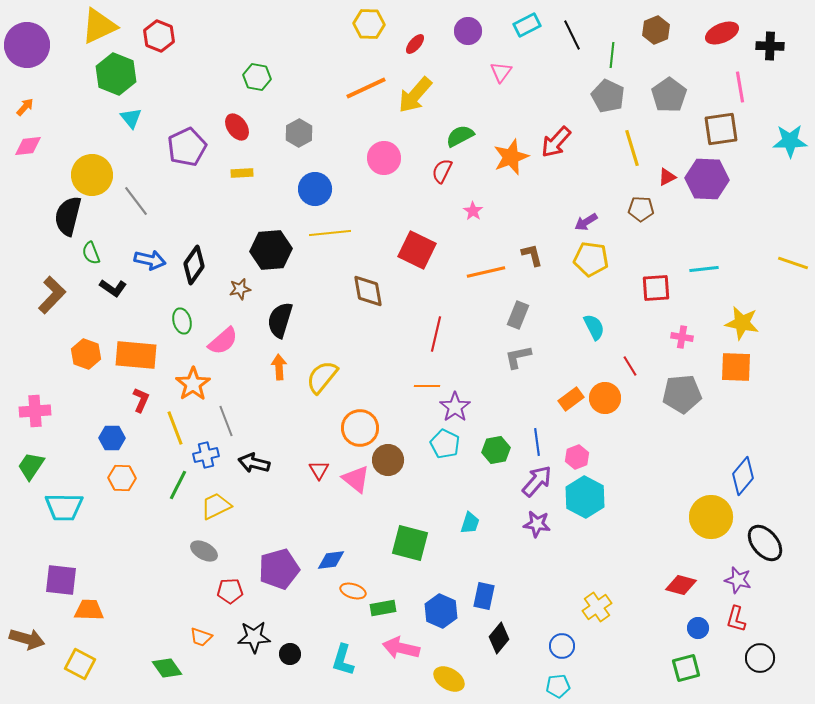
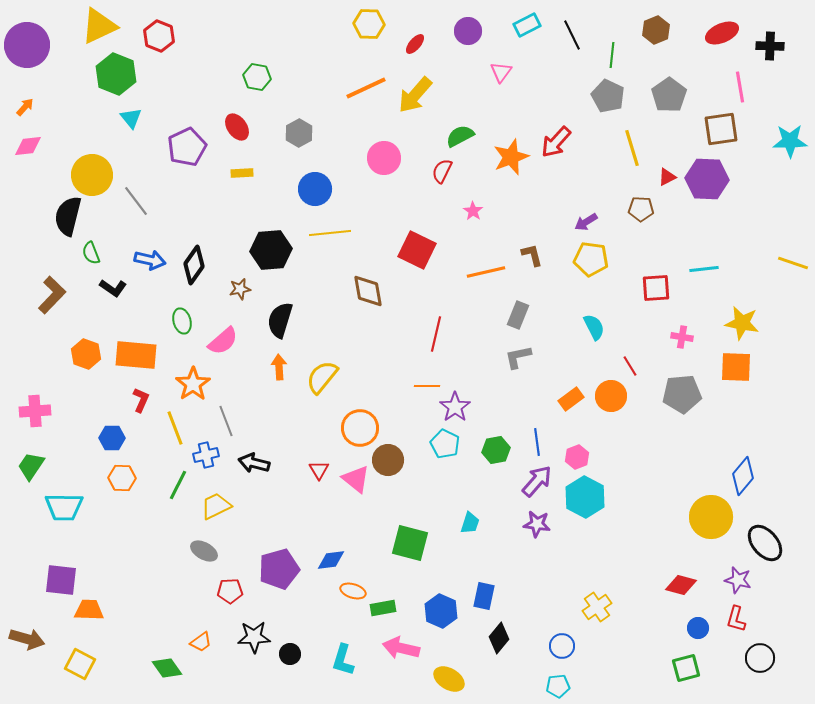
orange circle at (605, 398): moved 6 px right, 2 px up
orange trapezoid at (201, 637): moved 5 px down; rotated 55 degrees counterclockwise
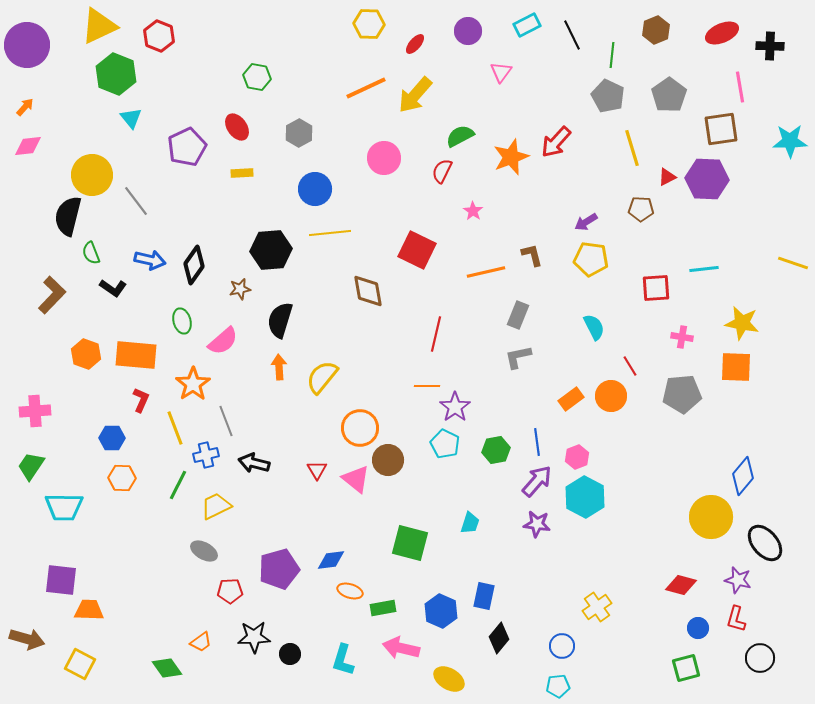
red triangle at (319, 470): moved 2 px left
orange ellipse at (353, 591): moved 3 px left
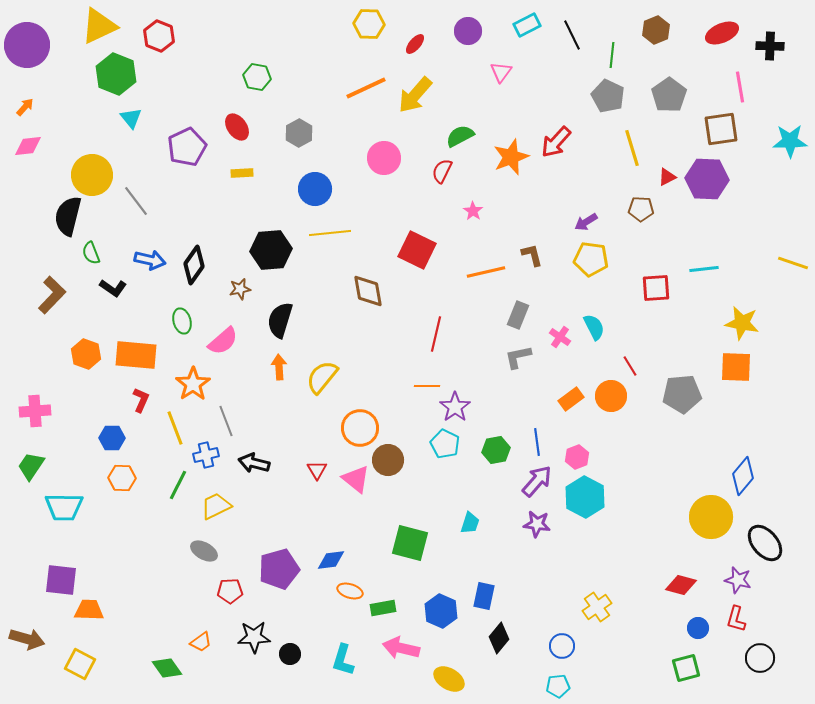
pink cross at (682, 337): moved 122 px left; rotated 25 degrees clockwise
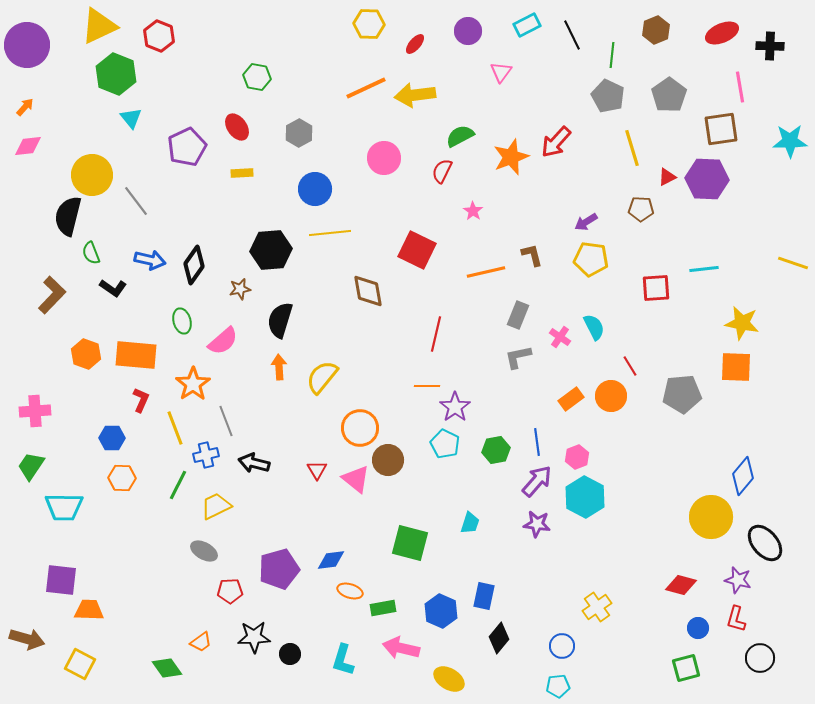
yellow arrow at (415, 95): rotated 42 degrees clockwise
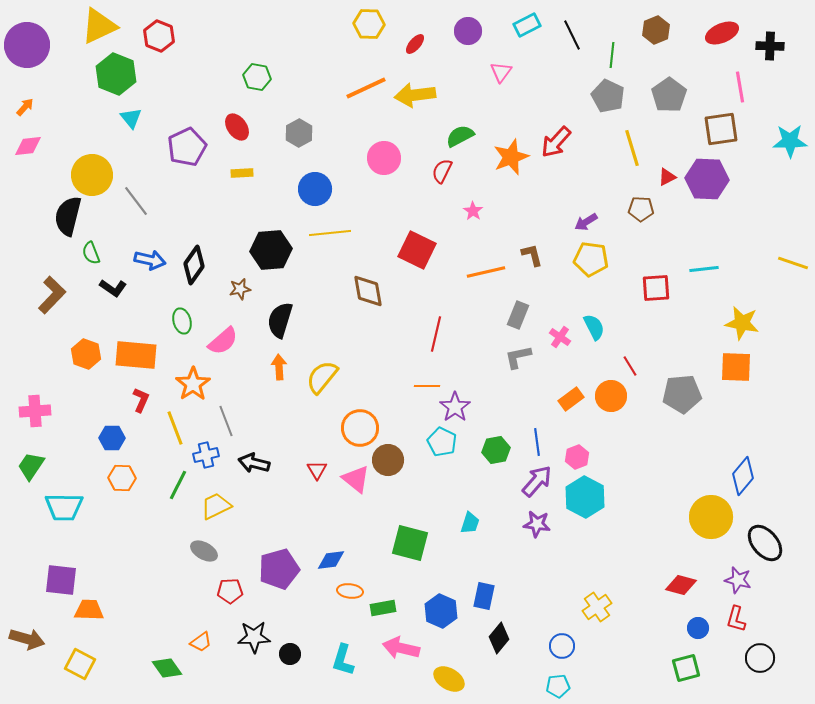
cyan pentagon at (445, 444): moved 3 px left, 2 px up
orange ellipse at (350, 591): rotated 10 degrees counterclockwise
